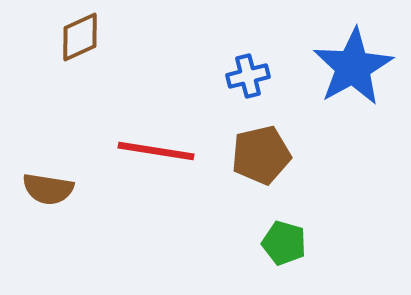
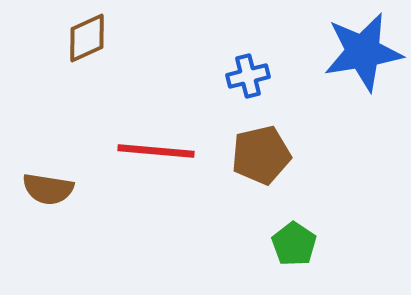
brown diamond: moved 7 px right, 1 px down
blue star: moved 10 px right, 15 px up; rotated 20 degrees clockwise
red line: rotated 4 degrees counterclockwise
green pentagon: moved 10 px right, 1 px down; rotated 18 degrees clockwise
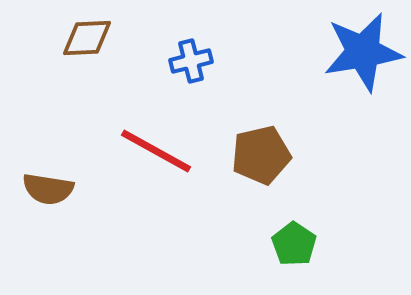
brown diamond: rotated 22 degrees clockwise
blue cross: moved 57 px left, 15 px up
red line: rotated 24 degrees clockwise
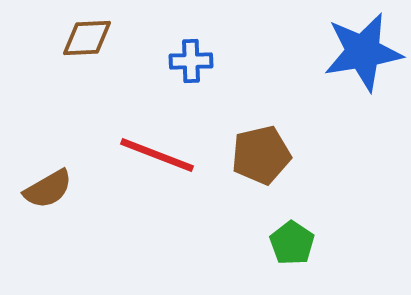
blue cross: rotated 12 degrees clockwise
red line: moved 1 px right, 4 px down; rotated 8 degrees counterclockwise
brown semicircle: rotated 39 degrees counterclockwise
green pentagon: moved 2 px left, 1 px up
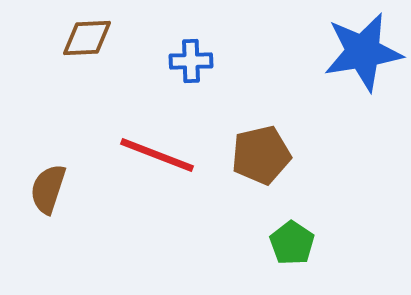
brown semicircle: rotated 138 degrees clockwise
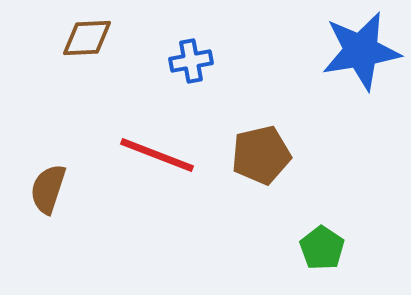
blue star: moved 2 px left, 1 px up
blue cross: rotated 9 degrees counterclockwise
green pentagon: moved 30 px right, 5 px down
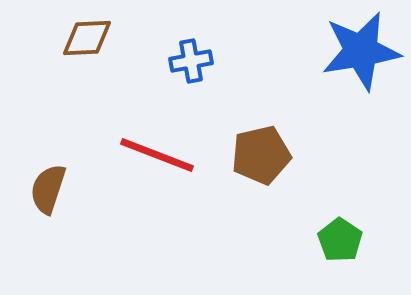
green pentagon: moved 18 px right, 8 px up
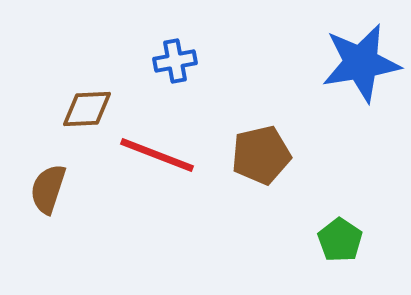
brown diamond: moved 71 px down
blue star: moved 12 px down
blue cross: moved 16 px left
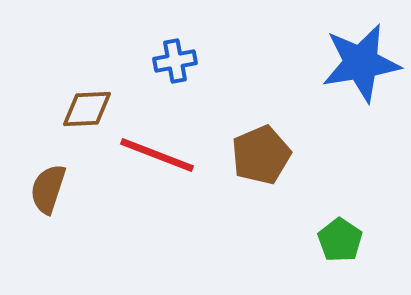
brown pentagon: rotated 10 degrees counterclockwise
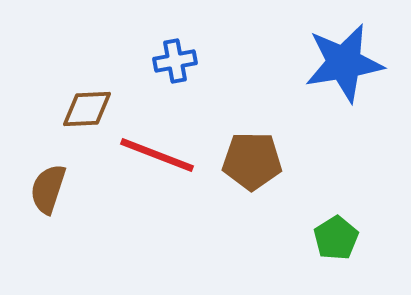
blue star: moved 17 px left
brown pentagon: moved 9 px left, 6 px down; rotated 24 degrees clockwise
green pentagon: moved 4 px left, 2 px up; rotated 6 degrees clockwise
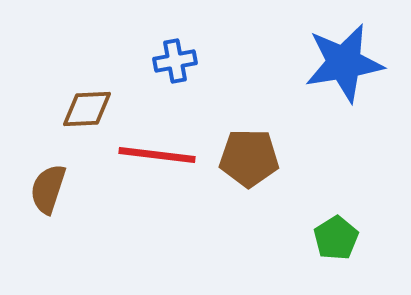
red line: rotated 14 degrees counterclockwise
brown pentagon: moved 3 px left, 3 px up
